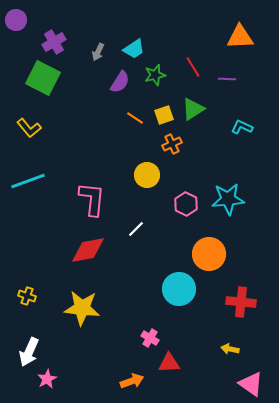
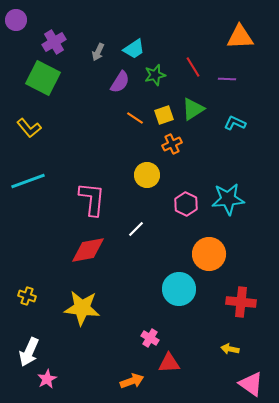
cyan L-shape: moved 7 px left, 4 px up
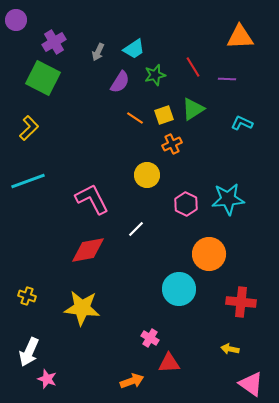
cyan L-shape: moved 7 px right
yellow L-shape: rotated 95 degrees counterclockwise
pink L-shape: rotated 33 degrees counterclockwise
pink star: rotated 24 degrees counterclockwise
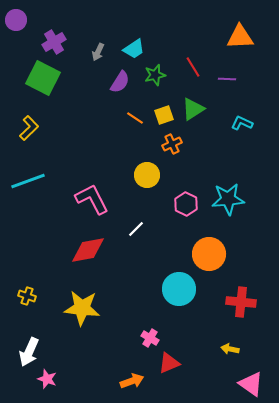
red triangle: rotated 20 degrees counterclockwise
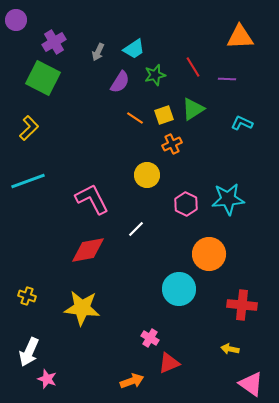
red cross: moved 1 px right, 3 px down
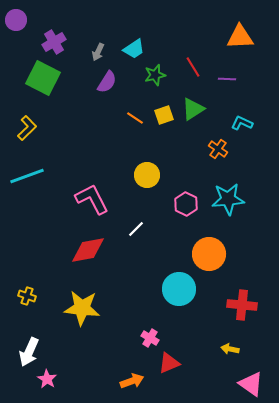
purple semicircle: moved 13 px left
yellow L-shape: moved 2 px left
orange cross: moved 46 px right, 5 px down; rotated 30 degrees counterclockwise
cyan line: moved 1 px left, 5 px up
pink star: rotated 12 degrees clockwise
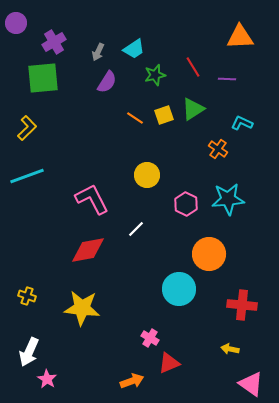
purple circle: moved 3 px down
green square: rotated 32 degrees counterclockwise
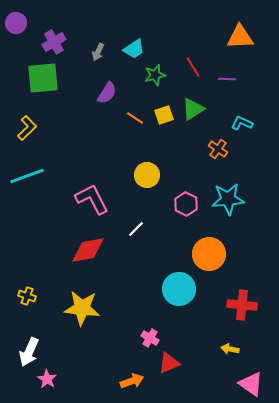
purple semicircle: moved 11 px down
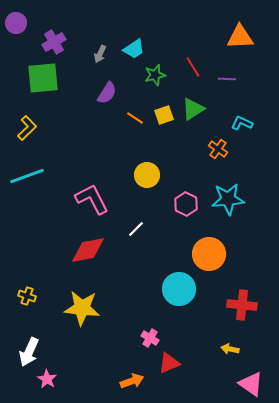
gray arrow: moved 2 px right, 2 px down
